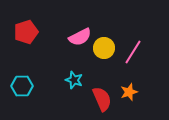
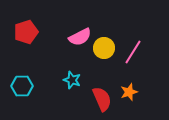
cyan star: moved 2 px left
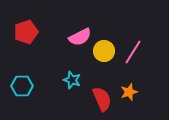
yellow circle: moved 3 px down
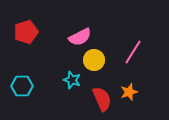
yellow circle: moved 10 px left, 9 px down
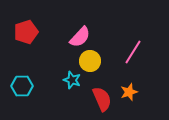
pink semicircle: rotated 20 degrees counterclockwise
yellow circle: moved 4 px left, 1 px down
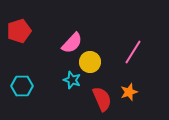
red pentagon: moved 7 px left, 1 px up
pink semicircle: moved 8 px left, 6 px down
yellow circle: moved 1 px down
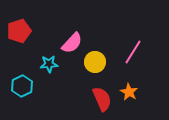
yellow circle: moved 5 px right
cyan star: moved 23 px left, 16 px up; rotated 24 degrees counterclockwise
cyan hexagon: rotated 25 degrees counterclockwise
orange star: rotated 24 degrees counterclockwise
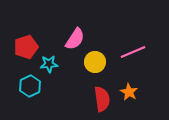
red pentagon: moved 7 px right, 16 px down
pink semicircle: moved 3 px right, 4 px up; rotated 10 degrees counterclockwise
pink line: rotated 35 degrees clockwise
cyan hexagon: moved 8 px right
red semicircle: rotated 15 degrees clockwise
